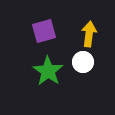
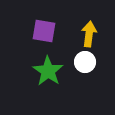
purple square: rotated 25 degrees clockwise
white circle: moved 2 px right
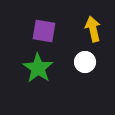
yellow arrow: moved 4 px right, 5 px up; rotated 20 degrees counterclockwise
green star: moved 10 px left, 3 px up
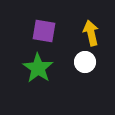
yellow arrow: moved 2 px left, 4 px down
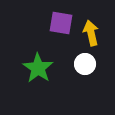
purple square: moved 17 px right, 8 px up
white circle: moved 2 px down
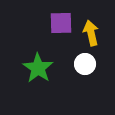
purple square: rotated 10 degrees counterclockwise
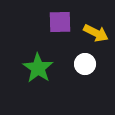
purple square: moved 1 px left, 1 px up
yellow arrow: moved 5 px right; rotated 130 degrees clockwise
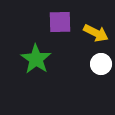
white circle: moved 16 px right
green star: moved 2 px left, 9 px up
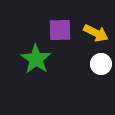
purple square: moved 8 px down
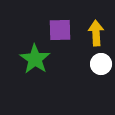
yellow arrow: rotated 120 degrees counterclockwise
green star: moved 1 px left
